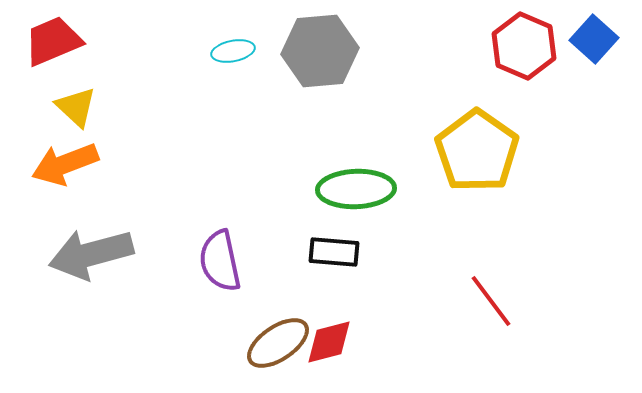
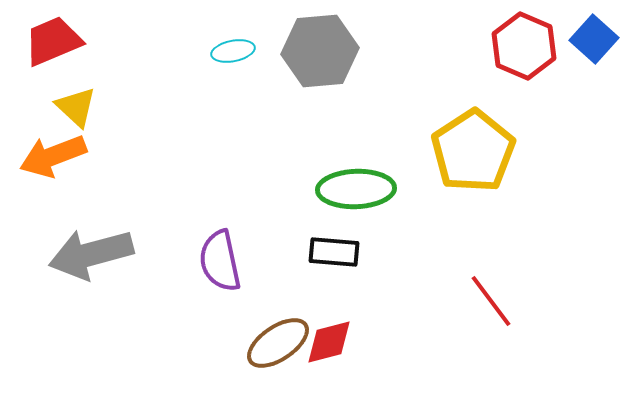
yellow pentagon: moved 4 px left; rotated 4 degrees clockwise
orange arrow: moved 12 px left, 8 px up
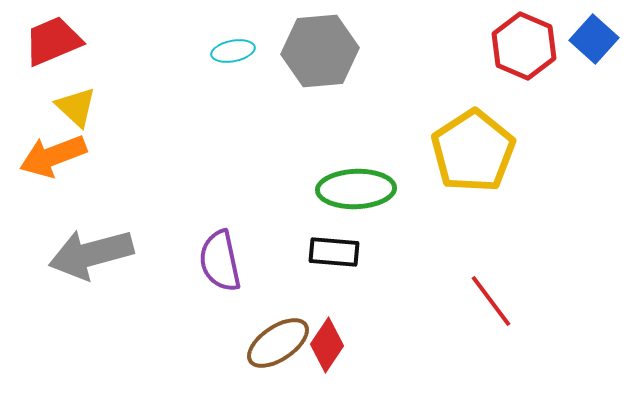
red diamond: moved 2 px left, 3 px down; rotated 42 degrees counterclockwise
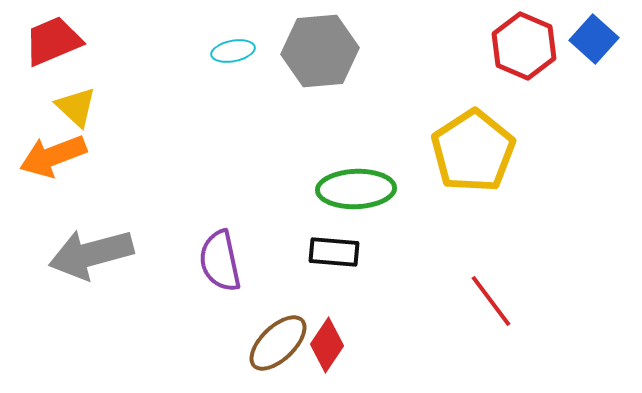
brown ellipse: rotated 10 degrees counterclockwise
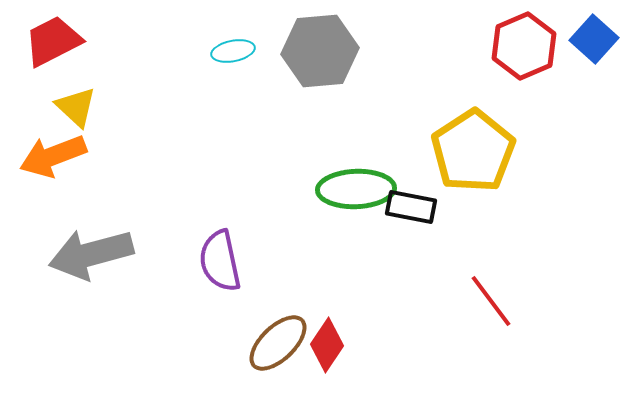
red trapezoid: rotated 4 degrees counterclockwise
red hexagon: rotated 14 degrees clockwise
black rectangle: moved 77 px right, 45 px up; rotated 6 degrees clockwise
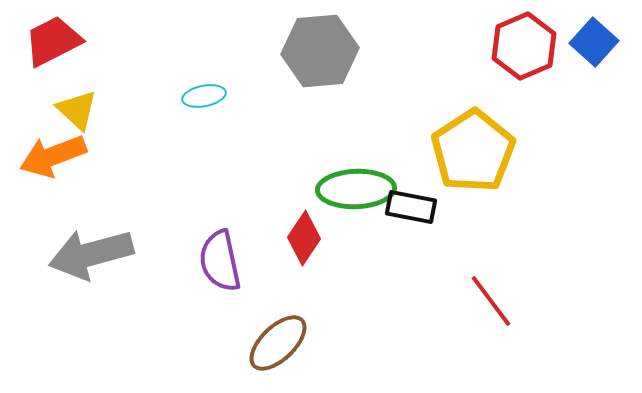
blue square: moved 3 px down
cyan ellipse: moved 29 px left, 45 px down
yellow triangle: moved 1 px right, 3 px down
red diamond: moved 23 px left, 107 px up
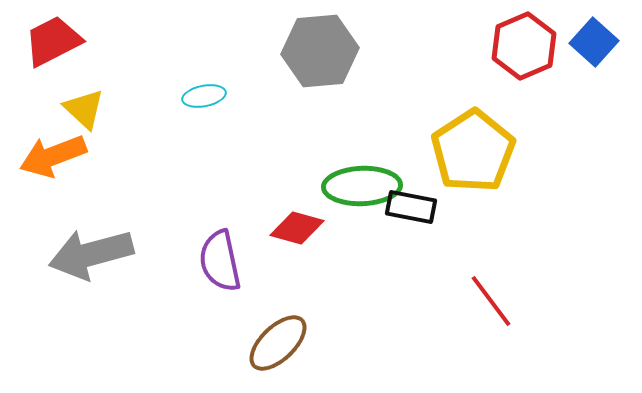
yellow triangle: moved 7 px right, 1 px up
green ellipse: moved 6 px right, 3 px up
red diamond: moved 7 px left, 10 px up; rotated 72 degrees clockwise
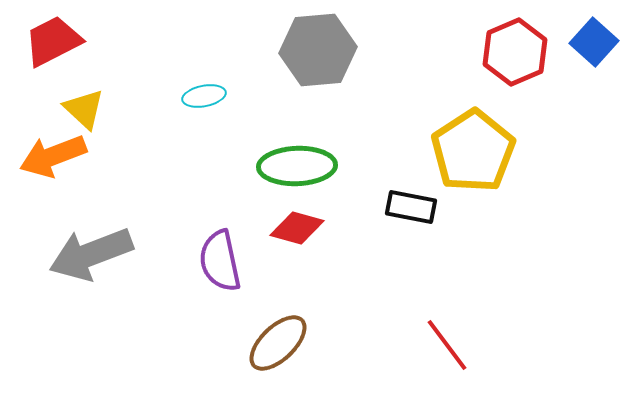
red hexagon: moved 9 px left, 6 px down
gray hexagon: moved 2 px left, 1 px up
green ellipse: moved 65 px left, 20 px up
gray arrow: rotated 6 degrees counterclockwise
red line: moved 44 px left, 44 px down
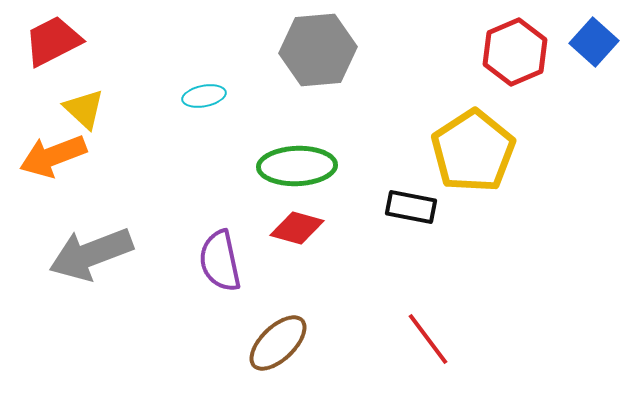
red line: moved 19 px left, 6 px up
